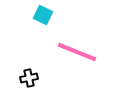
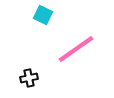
pink line: moved 1 px left, 3 px up; rotated 57 degrees counterclockwise
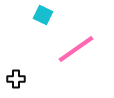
black cross: moved 13 px left, 1 px down; rotated 12 degrees clockwise
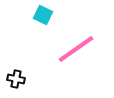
black cross: rotated 12 degrees clockwise
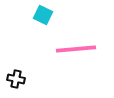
pink line: rotated 30 degrees clockwise
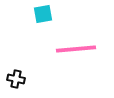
cyan square: moved 1 px up; rotated 36 degrees counterclockwise
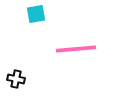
cyan square: moved 7 px left
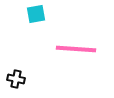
pink line: rotated 9 degrees clockwise
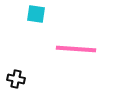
cyan square: rotated 18 degrees clockwise
